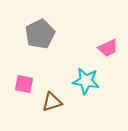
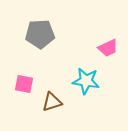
gray pentagon: rotated 24 degrees clockwise
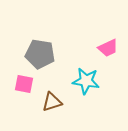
gray pentagon: moved 20 px down; rotated 12 degrees clockwise
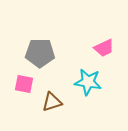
pink trapezoid: moved 4 px left
gray pentagon: moved 1 px up; rotated 8 degrees counterclockwise
cyan star: moved 2 px right, 1 px down
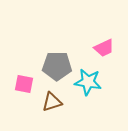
gray pentagon: moved 17 px right, 13 px down
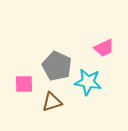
gray pentagon: rotated 24 degrees clockwise
pink square: rotated 12 degrees counterclockwise
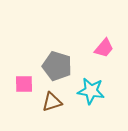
pink trapezoid: rotated 25 degrees counterclockwise
gray pentagon: rotated 8 degrees counterclockwise
cyan star: moved 3 px right, 9 px down
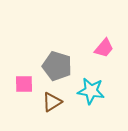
brown triangle: rotated 15 degrees counterclockwise
